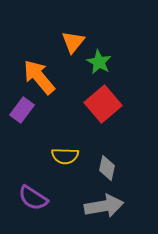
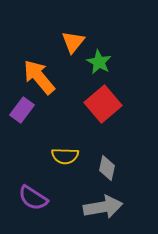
gray arrow: moved 1 px left, 1 px down
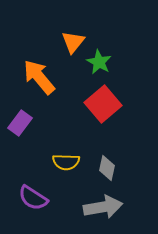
purple rectangle: moved 2 px left, 13 px down
yellow semicircle: moved 1 px right, 6 px down
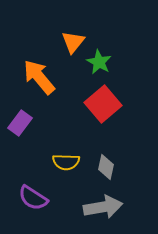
gray diamond: moved 1 px left, 1 px up
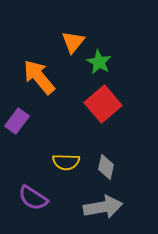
purple rectangle: moved 3 px left, 2 px up
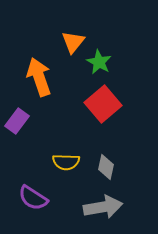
orange arrow: rotated 21 degrees clockwise
